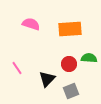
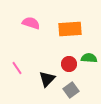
pink semicircle: moved 1 px up
gray square: moved 1 px up; rotated 14 degrees counterclockwise
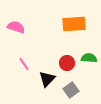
pink semicircle: moved 15 px left, 4 px down
orange rectangle: moved 4 px right, 5 px up
red circle: moved 2 px left, 1 px up
pink line: moved 7 px right, 4 px up
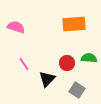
gray square: moved 6 px right; rotated 21 degrees counterclockwise
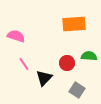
pink semicircle: moved 9 px down
green semicircle: moved 2 px up
black triangle: moved 3 px left, 1 px up
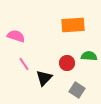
orange rectangle: moved 1 px left, 1 px down
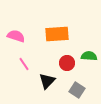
orange rectangle: moved 16 px left, 9 px down
black triangle: moved 3 px right, 3 px down
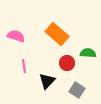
orange rectangle: rotated 45 degrees clockwise
green semicircle: moved 1 px left, 3 px up
pink line: moved 2 px down; rotated 24 degrees clockwise
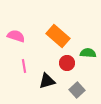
orange rectangle: moved 1 px right, 2 px down
black triangle: rotated 30 degrees clockwise
gray square: rotated 14 degrees clockwise
